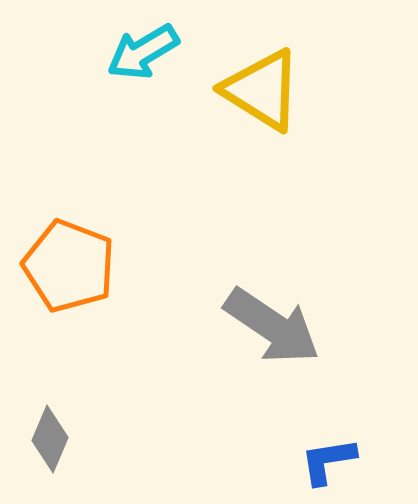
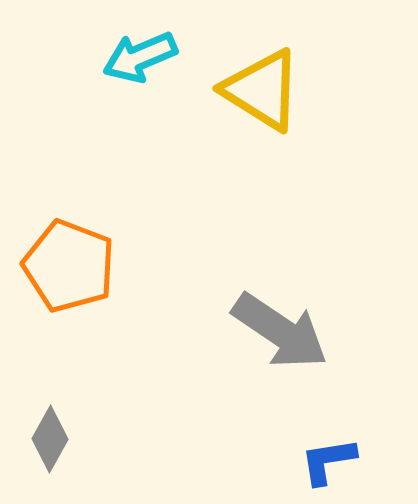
cyan arrow: moved 3 px left, 5 px down; rotated 8 degrees clockwise
gray arrow: moved 8 px right, 5 px down
gray diamond: rotated 6 degrees clockwise
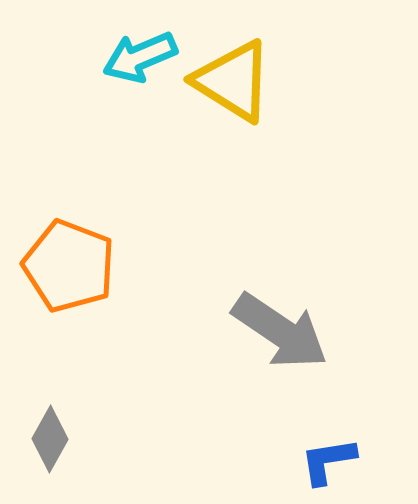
yellow triangle: moved 29 px left, 9 px up
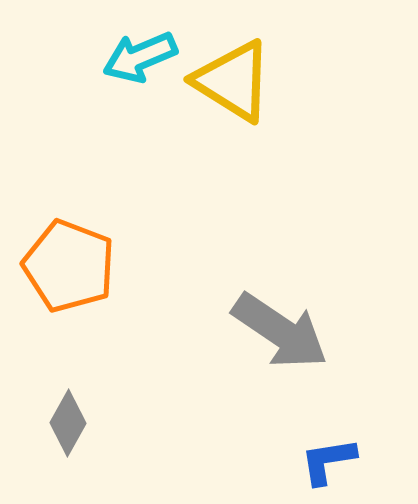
gray diamond: moved 18 px right, 16 px up
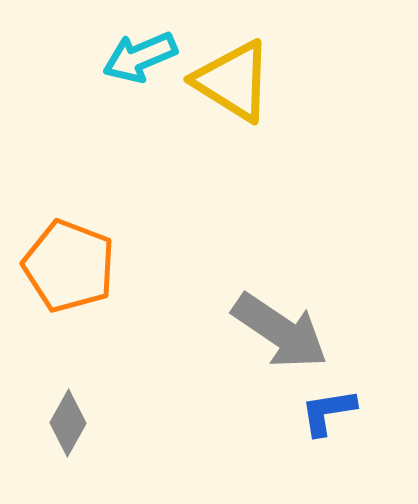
blue L-shape: moved 49 px up
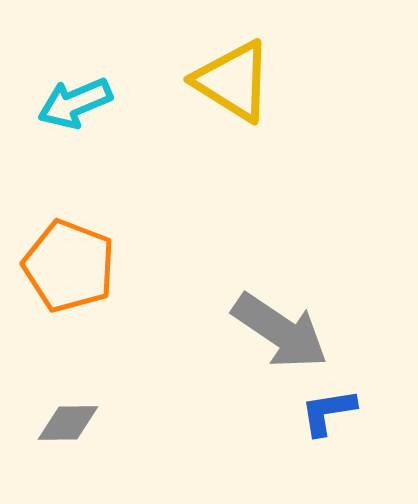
cyan arrow: moved 65 px left, 46 px down
gray diamond: rotated 60 degrees clockwise
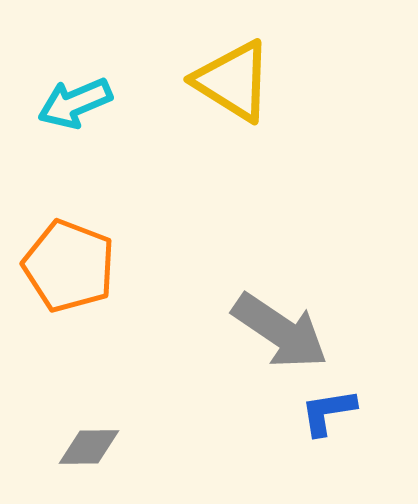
gray diamond: moved 21 px right, 24 px down
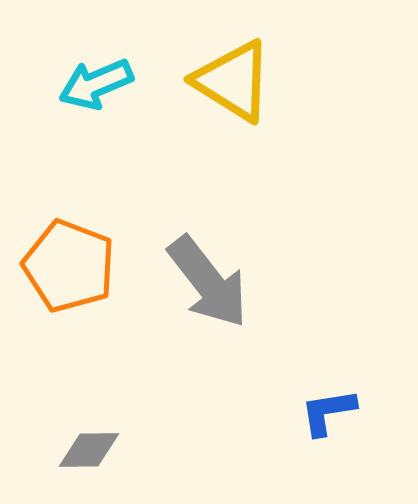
cyan arrow: moved 21 px right, 19 px up
gray arrow: moved 72 px left, 49 px up; rotated 18 degrees clockwise
gray diamond: moved 3 px down
